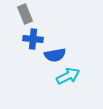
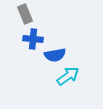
cyan arrow: rotated 10 degrees counterclockwise
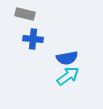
gray rectangle: rotated 54 degrees counterclockwise
blue semicircle: moved 12 px right, 3 px down
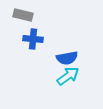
gray rectangle: moved 2 px left, 1 px down
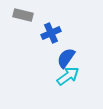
blue cross: moved 18 px right, 6 px up; rotated 30 degrees counterclockwise
blue semicircle: moved 1 px left; rotated 135 degrees clockwise
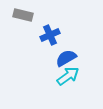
blue cross: moved 1 px left, 2 px down
blue semicircle: rotated 25 degrees clockwise
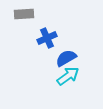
gray rectangle: moved 1 px right, 1 px up; rotated 18 degrees counterclockwise
blue cross: moved 3 px left, 3 px down
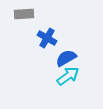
blue cross: rotated 36 degrees counterclockwise
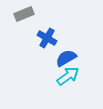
gray rectangle: rotated 18 degrees counterclockwise
